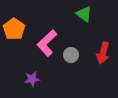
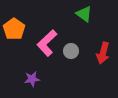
gray circle: moved 4 px up
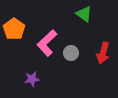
gray circle: moved 2 px down
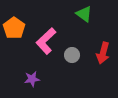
orange pentagon: moved 1 px up
pink L-shape: moved 1 px left, 2 px up
gray circle: moved 1 px right, 2 px down
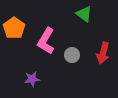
pink L-shape: rotated 16 degrees counterclockwise
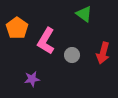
orange pentagon: moved 3 px right
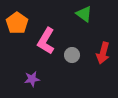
orange pentagon: moved 5 px up
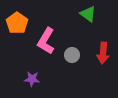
green triangle: moved 4 px right
red arrow: rotated 10 degrees counterclockwise
purple star: rotated 14 degrees clockwise
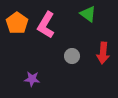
pink L-shape: moved 16 px up
gray circle: moved 1 px down
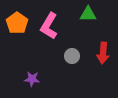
green triangle: rotated 36 degrees counterclockwise
pink L-shape: moved 3 px right, 1 px down
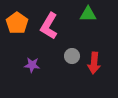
red arrow: moved 9 px left, 10 px down
purple star: moved 14 px up
